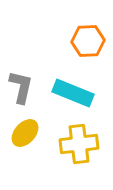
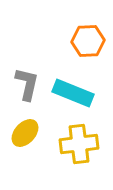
gray L-shape: moved 6 px right, 3 px up
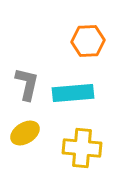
cyan rectangle: rotated 27 degrees counterclockwise
yellow ellipse: rotated 16 degrees clockwise
yellow cross: moved 3 px right, 4 px down; rotated 12 degrees clockwise
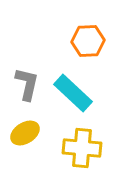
cyan rectangle: rotated 48 degrees clockwise
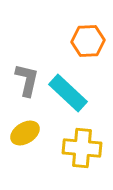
gray L-shape: moved 4 px up
cyan rectangle: moved 5 px left
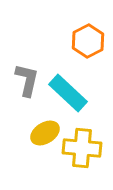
orange hexagon: rotated 24 degrees counterclockwise
yellow ellipse: moved 20 px right
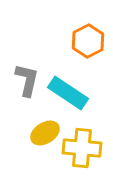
cyan rectangle: rotated 9 degrees counterclockwise
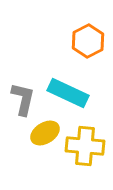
gray L-shape: moved 4 px left, 19 px down
cyan rectangle: rotated 9 degrees counterclockwise
yellow cross: moved 3 px right, 2 px up
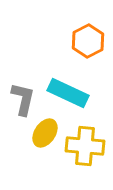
yellow ellipse: rotated 24 degrees counterclockwise
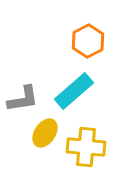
cyan rectangle: moved 6 px right, 2 px up; rotated 66 degrees counterclockwise
gray L-shape: rotated 68 degrees clockwise
yellow cross: moved 1 px right, 1 px down
